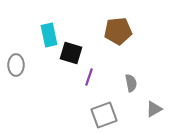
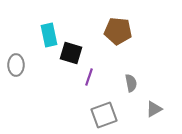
brown pentagon: rotated 12 degrees clockwise
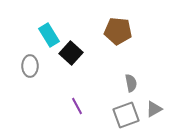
cyan rectangle: rotated 20 degrees counterclockwise
black square: rotated 25 degrees clockwise
gray ellipse: moved 14 px right, 1 px down
purple line: moved 12 px left, 29 px down; rotated 48 degrees counterclockwise
gray square: moved 22 px right
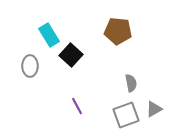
black square: moved 2 px down
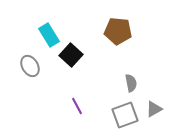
gray ellipse: rotated 30 degrees counterclockwise
gray square: moved 1 px left
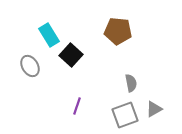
purple line: rotated 48 degrees clockwise
